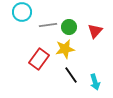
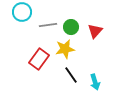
green circle: moved 2 px right
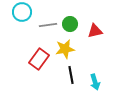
green circle: moved 1 px left, 3 px up
red triangle: rotated 35 degrees clockwise
black line: rotated 24 degrees clockwise
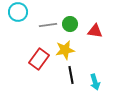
cyan circle: moved 4 px left
red triangle: rotated 21 degrees clockwise
yellow star: moved 1 px down
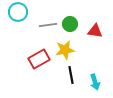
red rectangle: rotated 25 degrees clockwise
